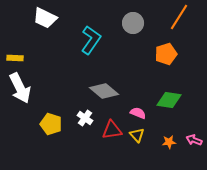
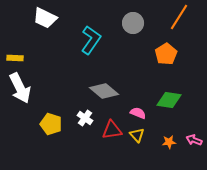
orange pentagon: rotated 15 degrees counterclockwise
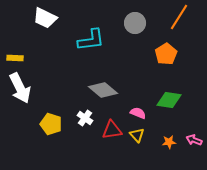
gray circle: moved 2 px right
cyan L-shape: rotated 48 degrees clockwise
gray diamond: moved 1 px left, 1 px up
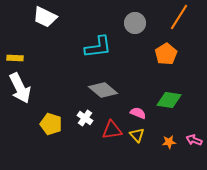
white trapezoid: moved 1 px up
cyan L-shape: moved 7 px right, 7 px down
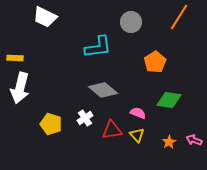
gray circle: moved 4 px left, 1 px up
orange pentagon: moved 11 px left, 8 px down
white arrow: rotated 40 degrees clockwise
white cross: rotated 21 degrees clockwise
orange star: rotated 24 degrees counterclockwise
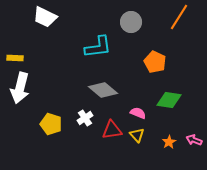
orange pentagon: rotated 15 degrees counterclockwise
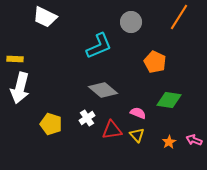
cyan L-shape: moved 1 px right, 1 px up; rotated 16 degrees counterclockwise
yellow rectangle: moved 1 px down
white cross: moved 2 px right
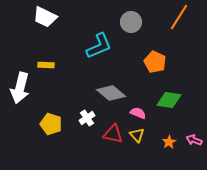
yellow rectangle: moved 31 px right, 6 px down
gray diamond: moved 8 px right, 3 px down
red triangle: moved 1 px right, 4 px down; rotated 20 degrees clockwise
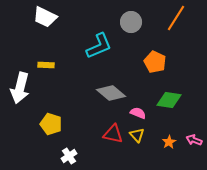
orange line: moved 3 px left, 1 px down
white cross: moved 18 px left, 38 px down
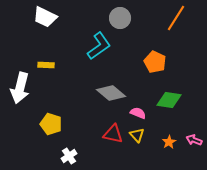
gray circle: moved 11 px left, 4 px up
cyan L-shape: rotated 12 degrees counterclockwise
